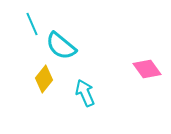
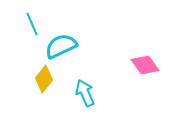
cyan semicircle: rotated 116 degrees clockwise
pink diamond: moved 2 px left, 4 px up
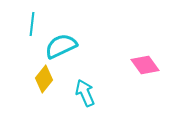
cyan line: rotated 30 degrees clockwise
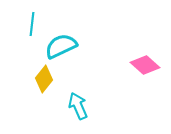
pink diamond: rotated 12 degrees counterclockwise
cyan arrow: moved 7 px left, 13 px down
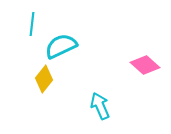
cyan arrow: moved 22 px right
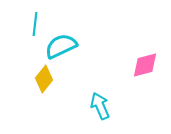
cyan line: moved 3 px right
pink diamond: rotated 56 degrees counterclockwise
